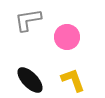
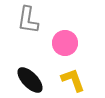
gray L-shape: rotated 72 degrees counterclockwise
pink circle: moved 2 px left, 6 px down
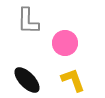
gray L-shape: moved 1 px down; rotated 8 degrees counterclockwise
black ellipse: moved 3 px left
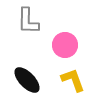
pink circle: moved 2 px down
